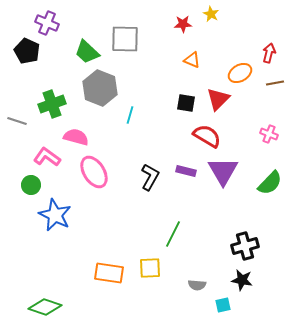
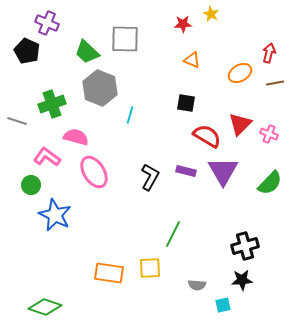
red triangle: moved 22 px right, 25 px down
black star: rotated 15 degrees counterclockwise
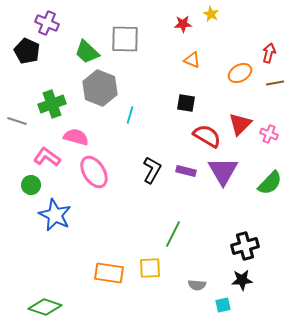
black L-shape: moved 2 px right, 7 px up
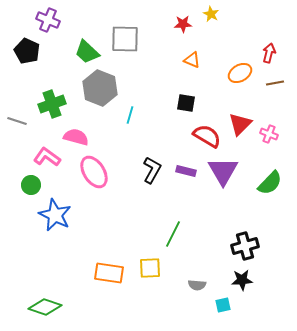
purple cross: moved 1 px right, 3 px up
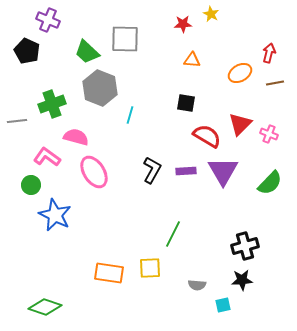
orange triangle: rotated 18 degrees counterclockwise
gray line: rotated 24 degrees counterclockwise
purple rectangle: rotated 18 degrees counterclockwise
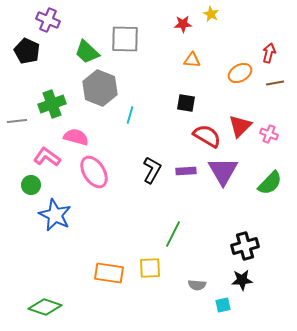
red triangle: moved 2 px down
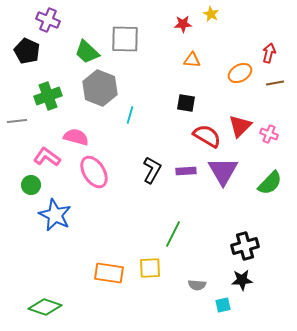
green cross: moved 4 px left, 8 px up
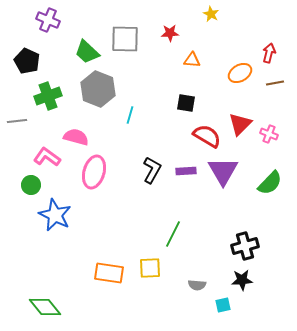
red star: moved 13 px left, 9 px down
black pentagon: moved 10 px down
gray hexagon: moved 2 px left, 1 px down
red triangle: moved 2 px up
pink ellipse: rotated 48 degrees clockwise
green diamond: rotated 32 degrees clockwise
